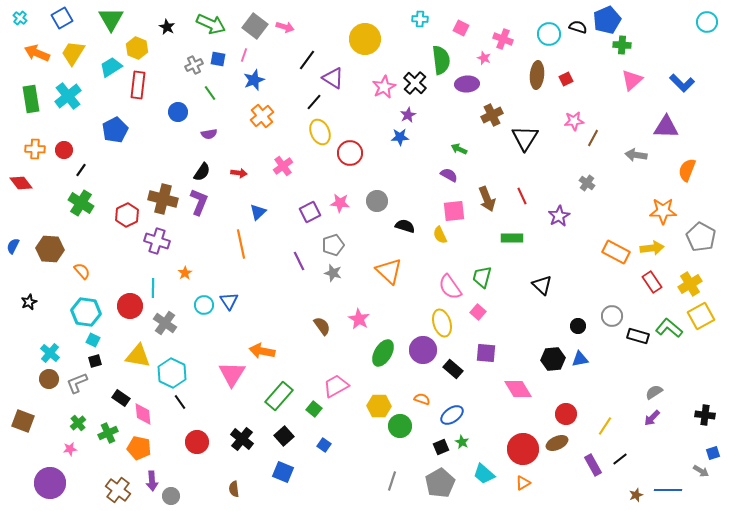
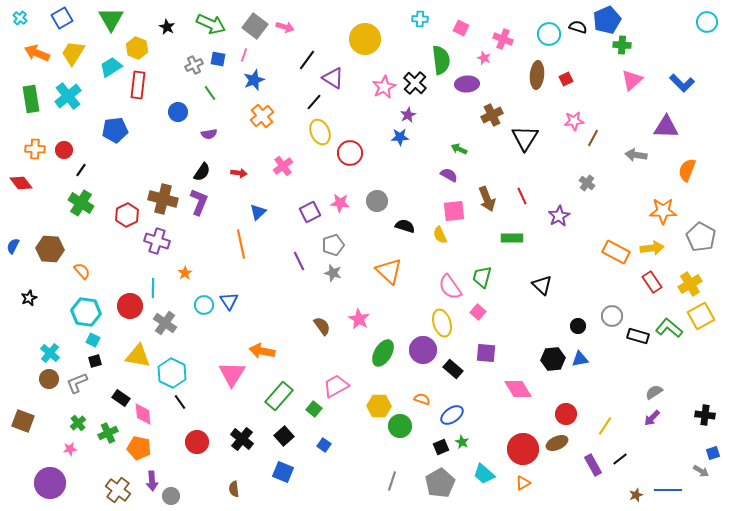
blue pentagon at (115, 130): rotated 20 degrees clockwise
black star at (29, 302): moved 4 px up
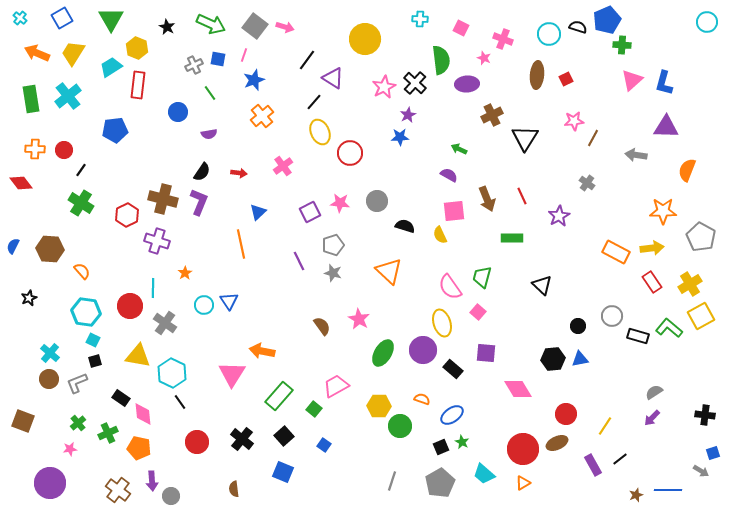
blue L-shape at (682, 83): moved 18 px left; rotated 60 degrees clockwise
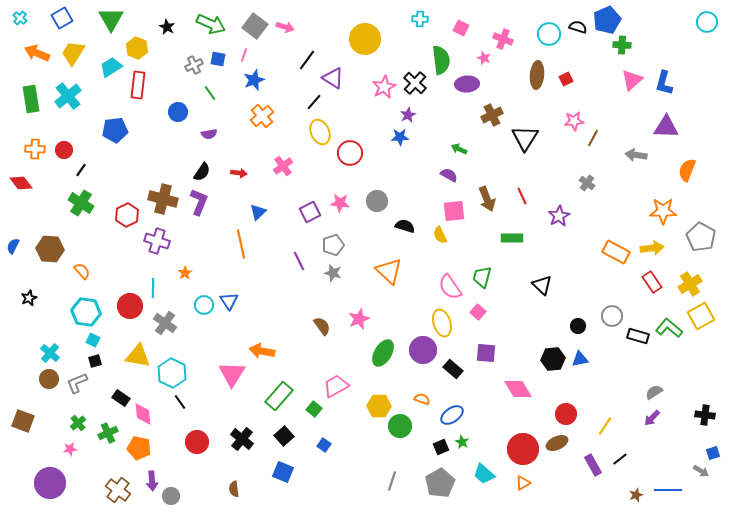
pink star at (359, 319): rotated 20 degrees clockwise
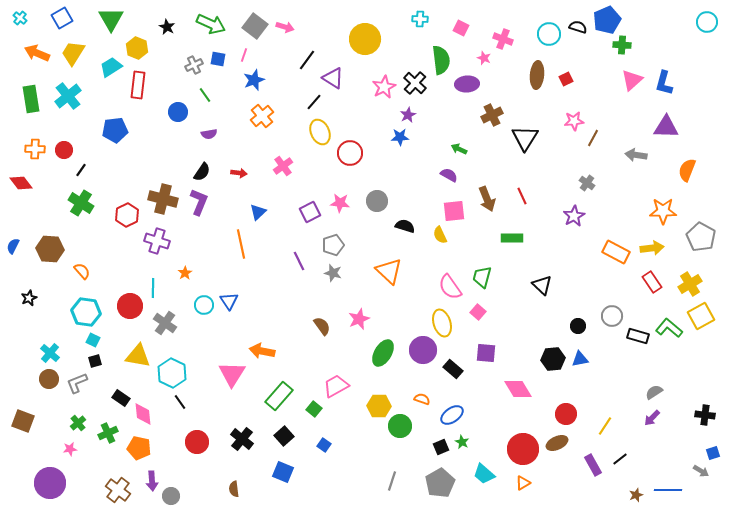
green line at (210, 93): moved 5 px left, 2 px down
purple star at (559, 216): moved 15 px right
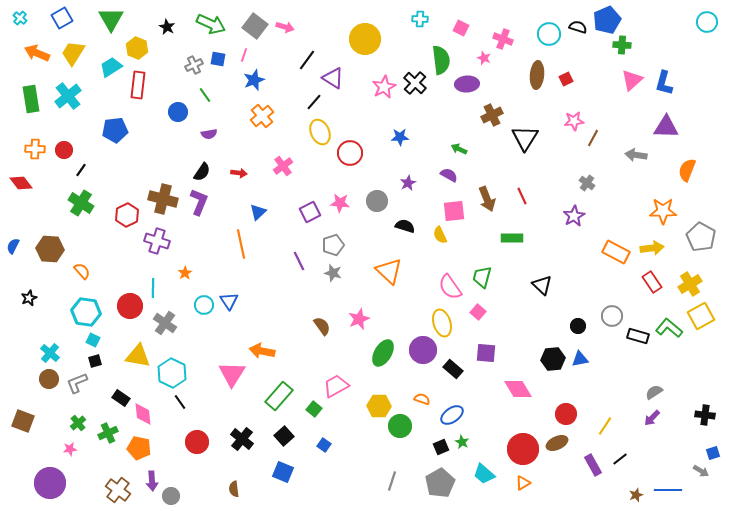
purple star at (408, 115): moved 68 px down
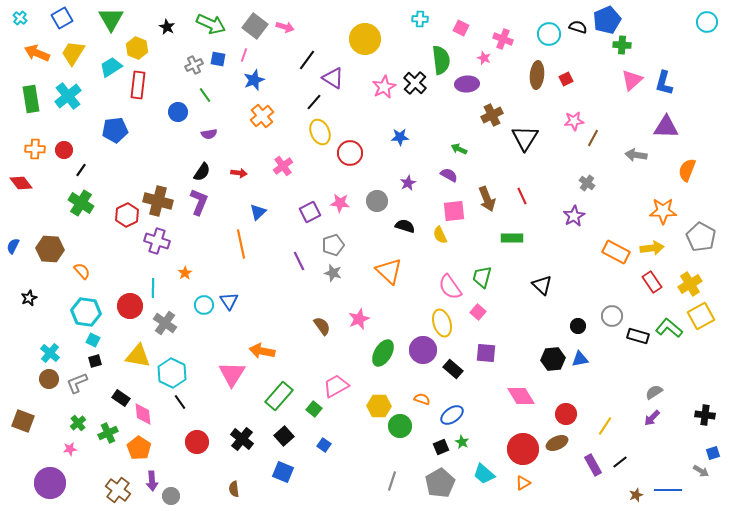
brown cross at (163, 199): moved 5 px left, 2 px down
pink diamond at (518, 389): moved 3 px right, 7 px down
orange pentagon at (139, 448): rotated 20 degrees clockwise
black line at (620, 459): moved 3 px down
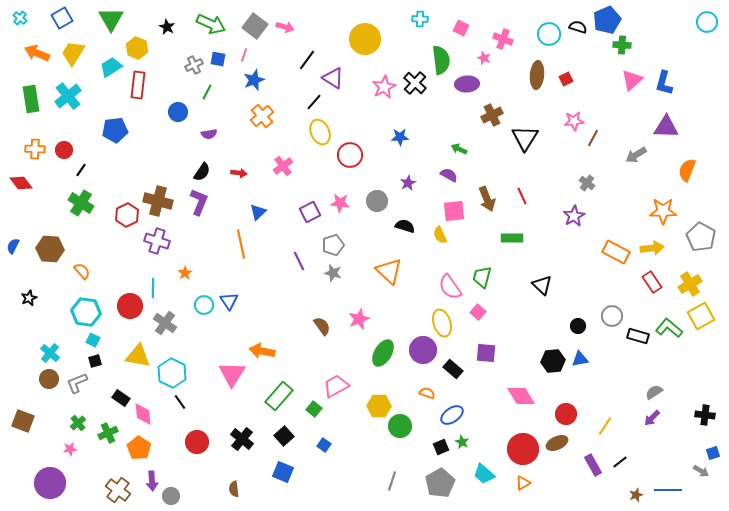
green line at (205, 95): moved 2 px right, 3 px up; rotated 63 degrees clockwise
red circle at (350, 153): moved 2 px down
gray arrow at (636, 155): rotated 40 degrees counterclockwise
black hexagon at (553, 359): moved 2 px down
orange semicircle at (422, 399): moved 5 px right, 6 px up
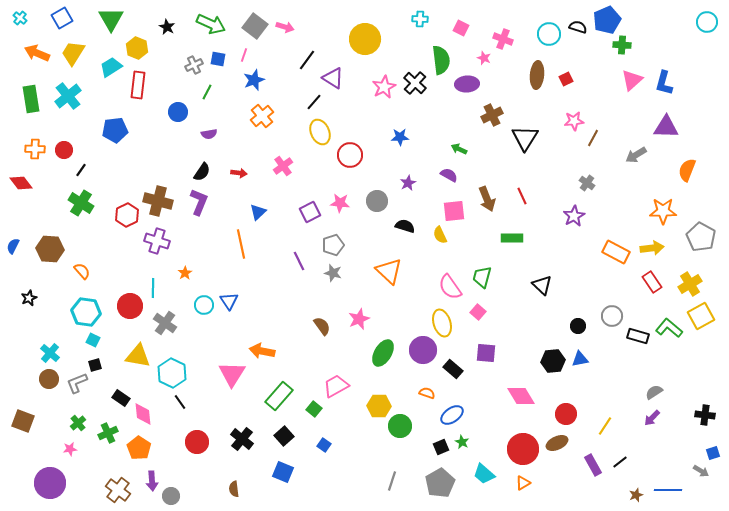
black square at (95, 361): moved 4 px down
